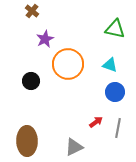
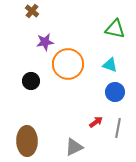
purple star: moved 3 px down; rotated 18 degrees clockwise
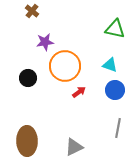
orange circle: moved 3 px left, 2 px down
black circle: moved 3 px left, 3 px up
blue circle: moved 2 px up
red arrow: moved 17 px left, 30 px up
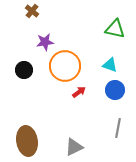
black circle: moved 4 px left, 8 px up
brown ellipse: rotated 8 degrees counterclockwise
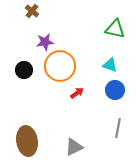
orange circle: moved 5 px left
red arrow: moved 2 px left, 1 px down
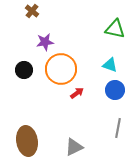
orange circle: moved 1 px right, 3 px down
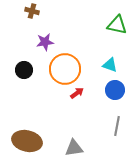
brown cross: rotated 24 degrees counterclockwise
green triangle: moved 2 px right, 4 px up
orange circle: moved 4 px right
gray line: moved 1 px left, 2 px up
brown ellipse: rotated 68 degrees counterclockwise
gray triangle: moved 1 px down; rotated 18 degrees clockwise
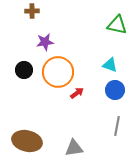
brown cross: rotated 16 degrees counterclockwise
orange circle: moved 7 px left, 3 px down
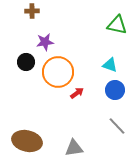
black circle: moved 2 px right, 8 px up
gray line: rotated 54 degrees counterclockwise
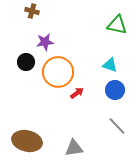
brown cross: rotated 16 degrees clockwise
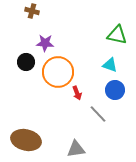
green triangle: moved 10 px down
purple star: moved 1 px down; rotated 12 degrees clockwise
red arrow: rotated 104 degrees clockwise
gray line: moved 19 px left, 12 px up
brown ellipse: moved 1 px left, 1 px up
gray triangle: moved 2 px right, 1 px down
